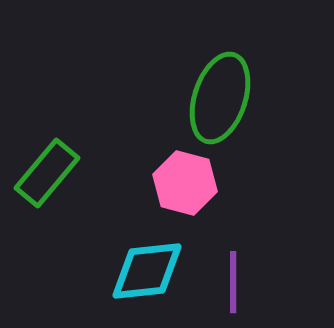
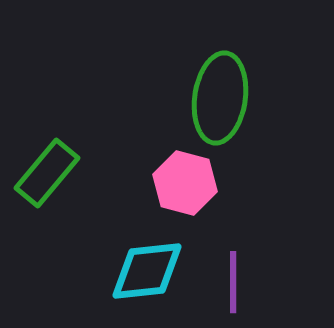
green ellipse: rotated 10 degrees counterclockwise
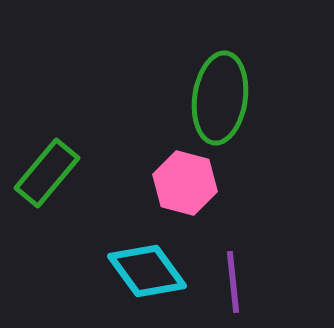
cyan diamond: rotated 60 degrees clockwise
purple line: rotated 6 degrees counterclockwise
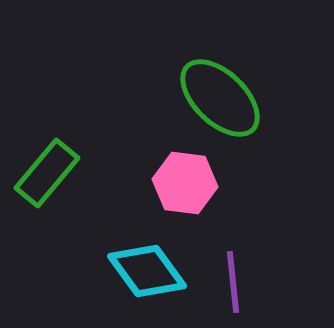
green ellipse: rotated 54 degrees counterclockwise
pink hexagon: rotated 8 degrees counterclockwise
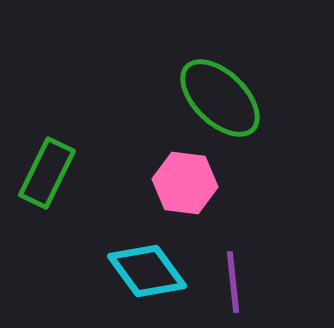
green rectangle: rotated 14 degrees counterclockwise
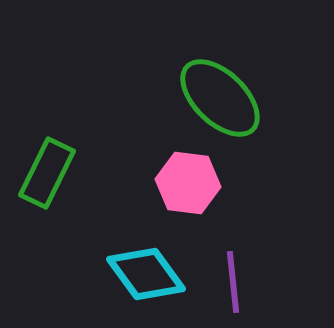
pink hexagon: moved 3 px right
cyan diamond: moved 1 px left, 3 px down
